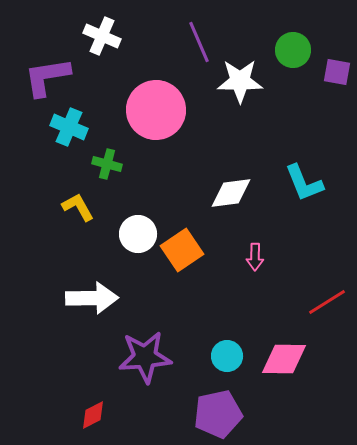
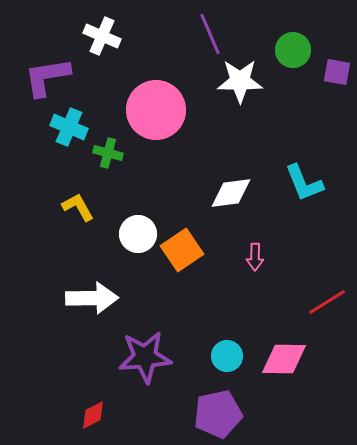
purple line: moved 11 px right, 8 px up
green cross: moved 1 px right, 11 px up
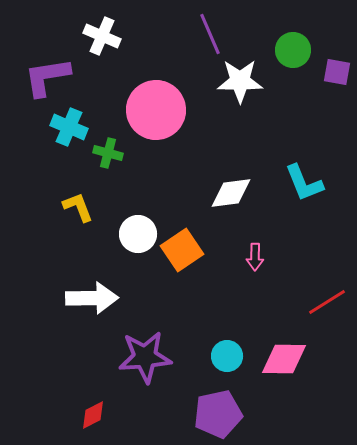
yellow L-shape: rotated 8 degrees clockwise
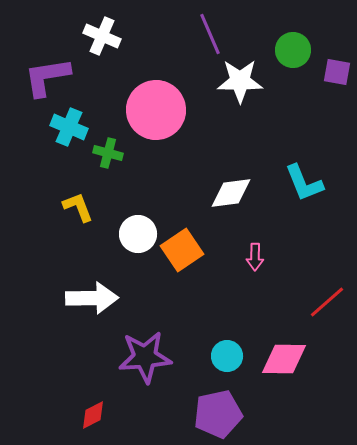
red line: rotated 9 degrees counterclockwise
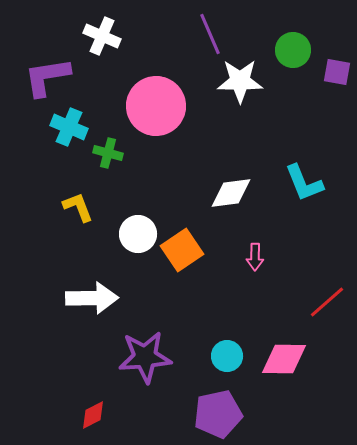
pink circle: moved 4 px up
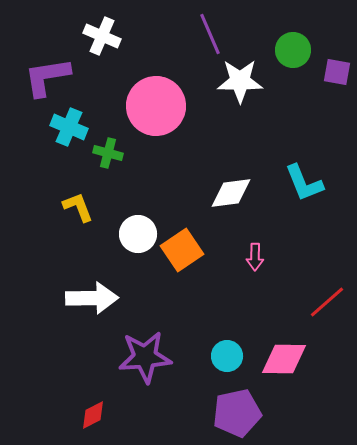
purple pentagon: moved 19 px right, 1 px up
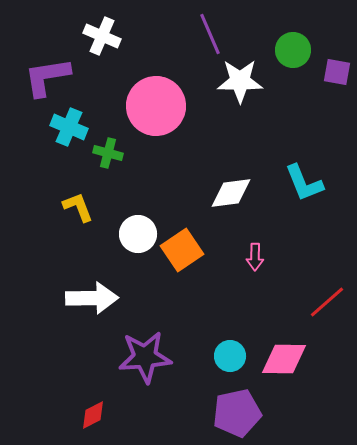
cyan circle: moved 3 px right
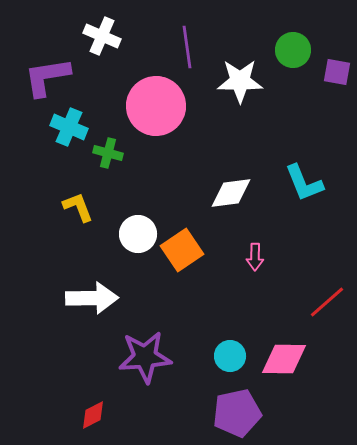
purple line: moved 23 px left, 13 px down; rotated 15 degrees clockwise
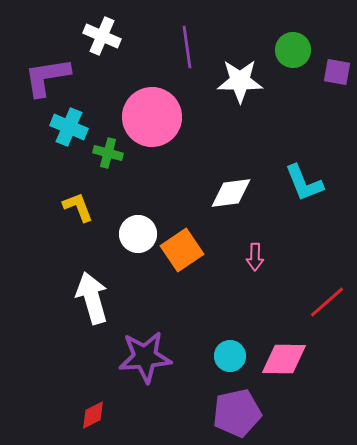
pink circle: moved 4 px left, 11 px down
white arrow: rotated 105 degrees counterclockwise
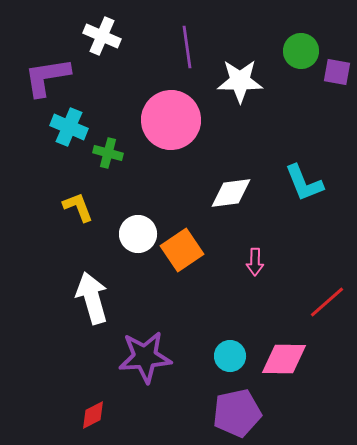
green circle: moved 8 px right, 1 px down
pink circle: moved 19 px right, 3 px down
pink arrow: moved 5 px down
